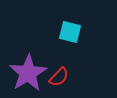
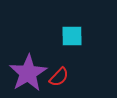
cyan square: moved 2 px right, 4 px down; rotated 15 degrees counterclockwise
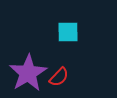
cyan square: moved 4 px left, 4 px up
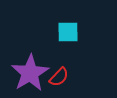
purple star: moved 2 px right
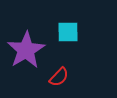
purple star: moved 4 px left, 23 px up
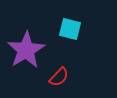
cyan square: moved 2 px right, 3 px up; rotated 15 degrees clockwise
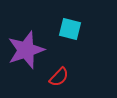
purple star: rotated 12 degrees clockwise
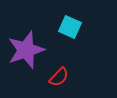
cyan square: moved 2 px up; rotated 10 degrees clockwise
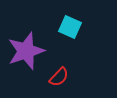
purple star: moved 1 px down
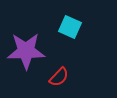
purple star: rotated 18 degrees clockwise
